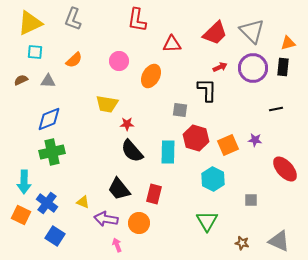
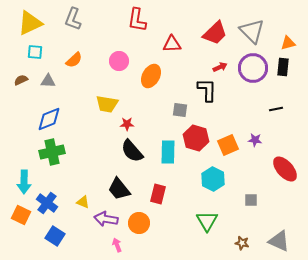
red rectangle at (154, 194): moved 4 px right
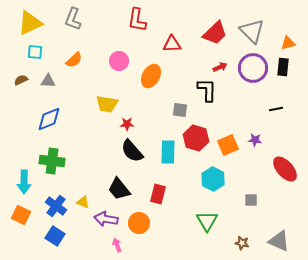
green cross at (52, 152): moved 9 px down; rotated 20 degrees clockwise
blue cross at (47, 203): moved 9 px right, 3 px down
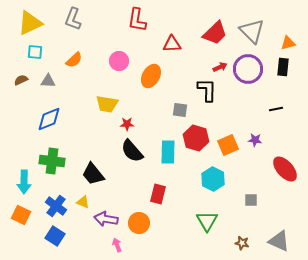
purple circle at (253, 68): moved 5 px left, 1 px down
black trapezoid at (119, 189): moved 26 px left, 15 px up
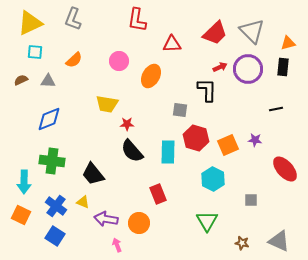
red rectangle at (158, 194): rotated 36 degrees counterclockwise
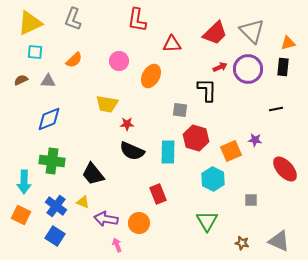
orange square at (228, 145): moved 3 px right, 6 px down
black semicircle at (132, 151): rotated 25 degrees counterclockwise
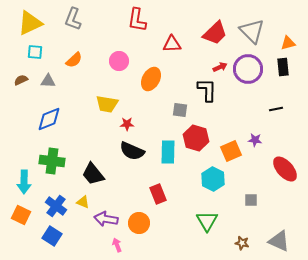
black rectangle at (283, 67): rotated 12 degrees counterclockwise
orange ellipse at (151, 76): moved 3 px down
blue square at (55, 236): moved 3 px left
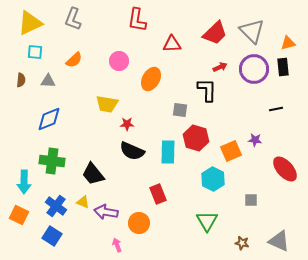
purple circle at (248, 69): moved 6 px right
brown semicircle at (21, 80): rotated 120 degrees clockwise
orange square at (21, 215): moved 2 px left
purple arrow at (106, 219): moved 7 px up
